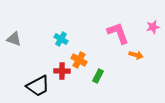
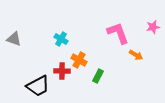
orange arrow: rotated 16 degrees clockwise
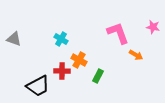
pink star: rotated 24 degrees clockwise
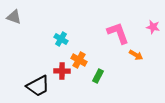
gray triangle: moved 22 px up
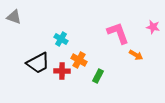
black trapezoid: moved 23 px up
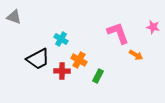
black trapezoid: moved 4 px up
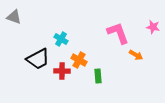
green rectangle: rotated 32 degrees counterclockwise
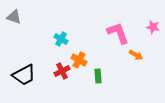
black trapezoid: moved 14 px left, 16 px down
red cross: rotated 28 degrees counterclockwise
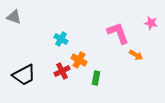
pink star: moved 2 px left, 4 px up
green rectangle: moved 2 px left, 2 px down; rotated 16 degrees clockwise
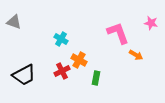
gray triangle: moved 5 px down
